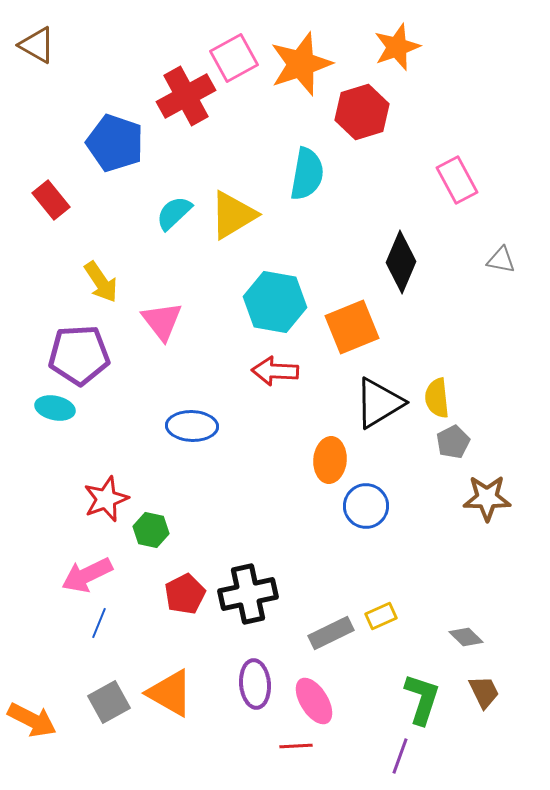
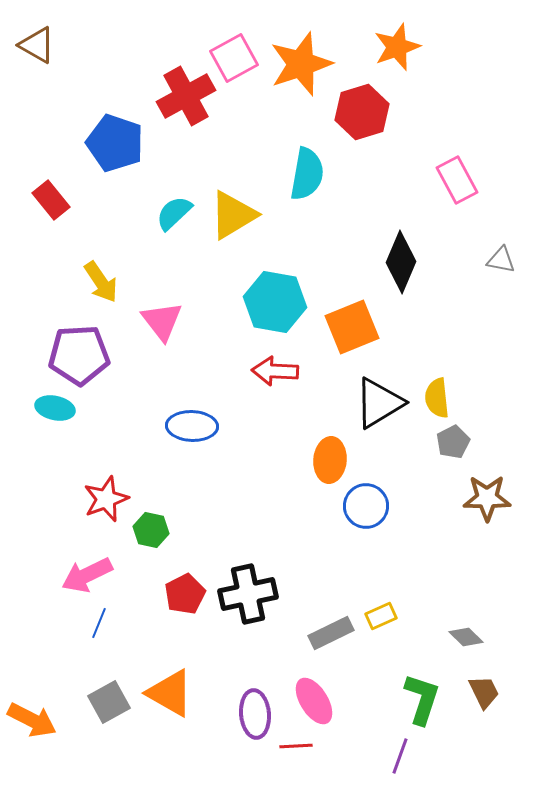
purple ellipse at (255, 684): moved 30 px down
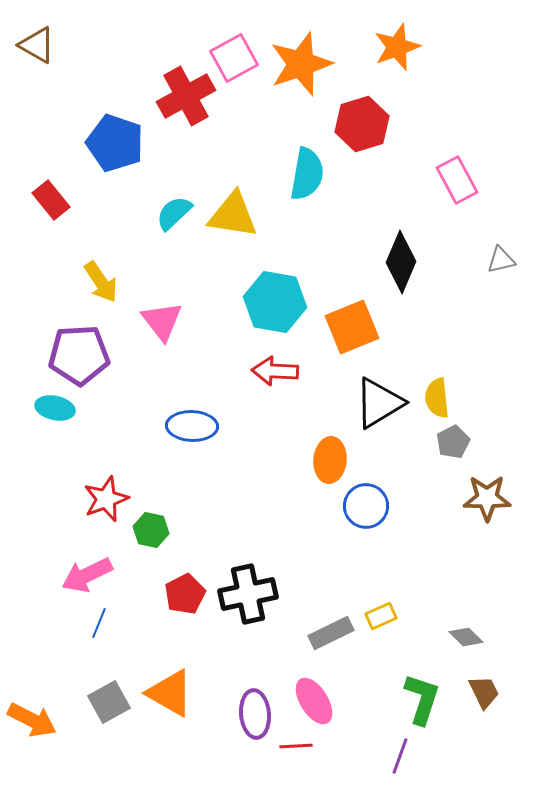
red hexagon at (362, 112): moved 12 px down
yellow triangle at (233, 215): rotated 40 degrees clockwise
gray triangle at (501, 260): rotated 24 degrees counterclockwise
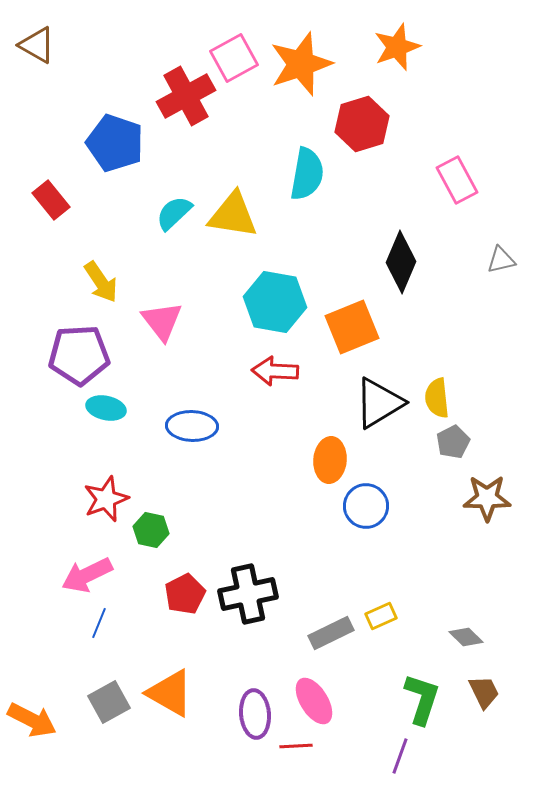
cyan ellipse at (55, 408): moved 51 px right
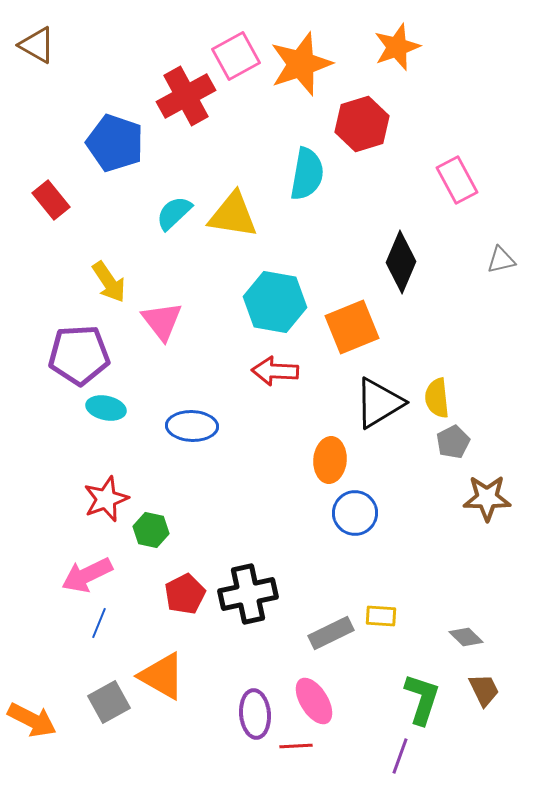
pink square at (234, 58): moved 2 px right, 2 px up
yellow arrow at (101, 282): moved 8 px right
blue circle at (366, 506): moved 11 px left, 7 px down
yellow rectangle at (381, 616): rotated 28 degrees clockwise
brown trapezoid at (484, 692): moved 2 px up
orange triangle at (170, 693): moved 8 px left, 17 px up
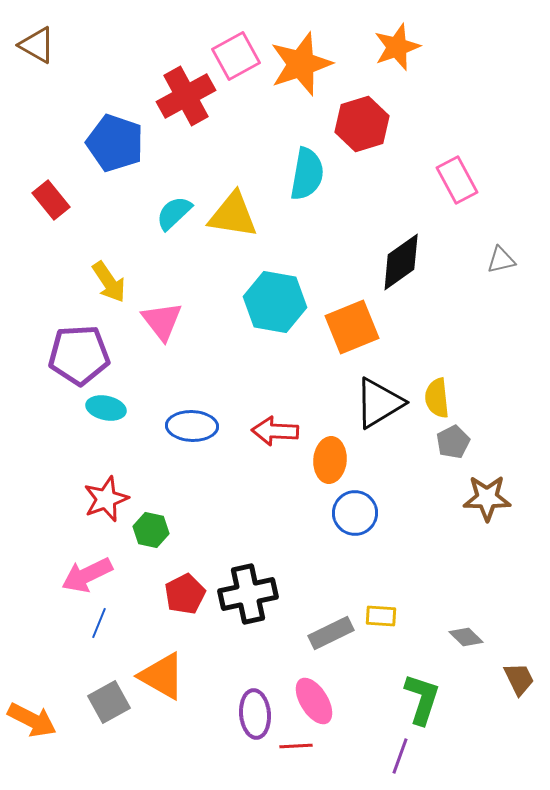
black diamond at (401, 262): rotated 32 degrees clockwise
red arrow at (275, 371): moved 60 px down
brown trapezoid at (484, 690): moved 35 px right, 11 px up
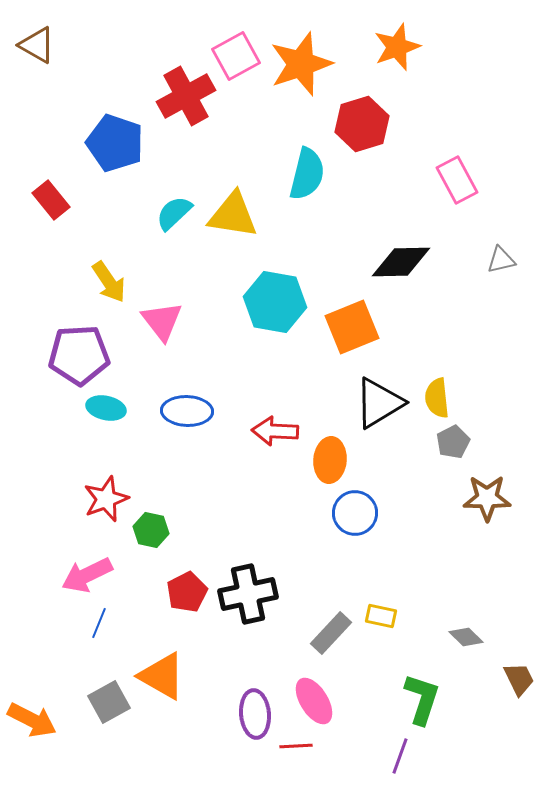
cyan semicircle at (307, 174): rotated 4 degrees clockwise
black diamond at (401, 262): rotated 34 degrees clockwise
blue ellipse at (192, 426): moved 5 px left, 15 px up
red pentagon at (185, 594): moved 2 px right, 2 px up
yellow rectangle at (381, 616): rotated 8 degrees clockwise
gray rectangle at (331, 633): rotated 21 degrees counterclockwise
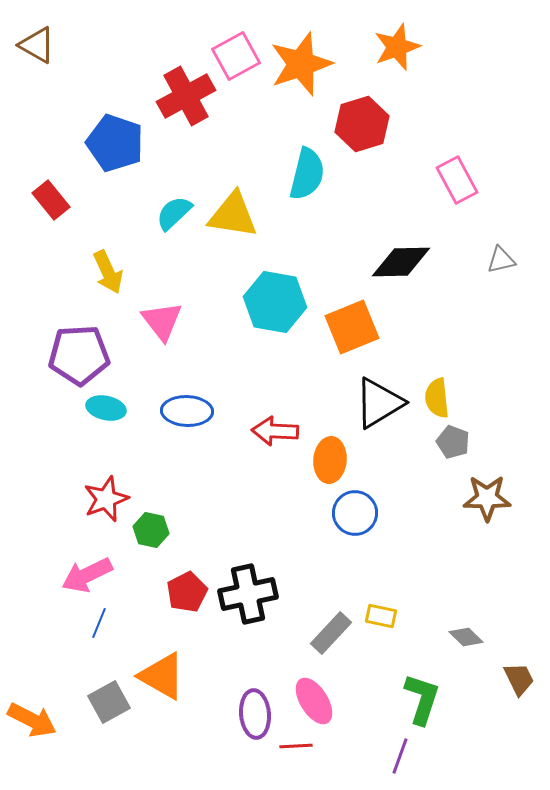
yellow arrow at (109, 282): moved 1 px left, 10 px up; rotated 9 degrees clockwise
gray pentagon at (453, 442): rotated 24 degrees counterclockwise
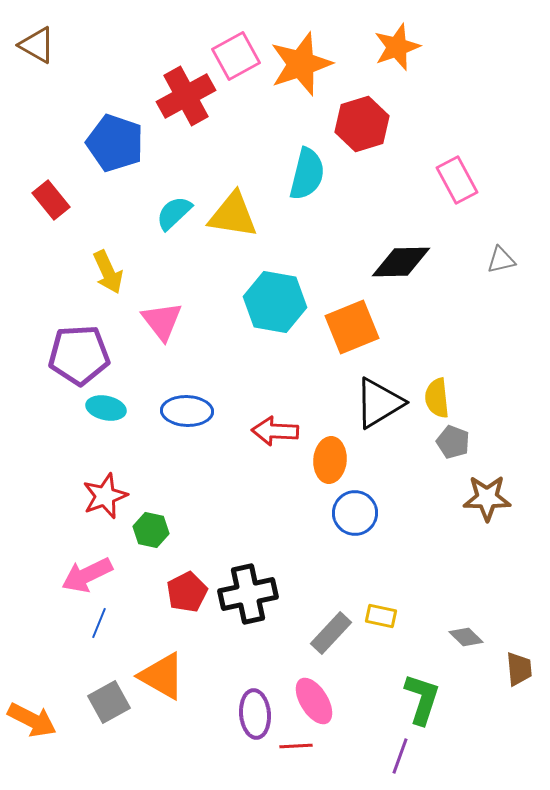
red star at (106, 499): moved 1 px left, 3 px up
brown trapezoid at (519, 679): moved 10 px up; rotated 21 degrees clockwise
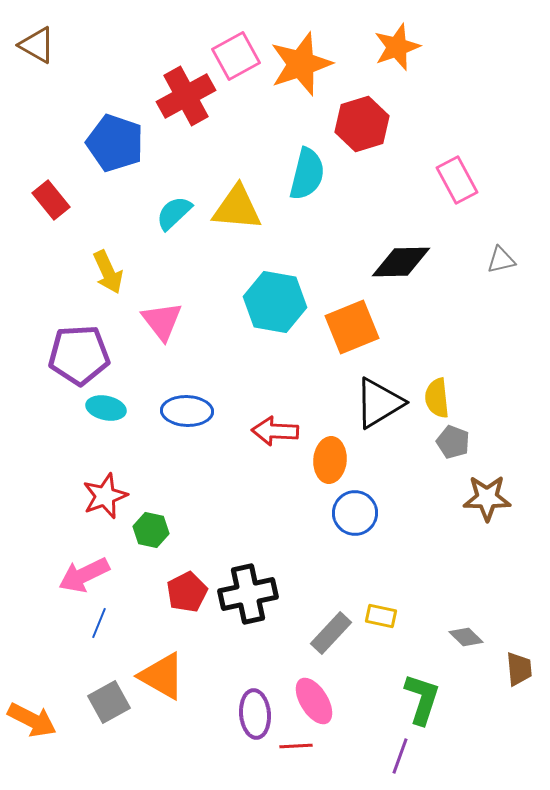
yellow triangle at (233, 215): moved 4 px right, 7 px up; rotated 4 degrees counterclockwise
pink arrow at (87, 575): moved 3 px left
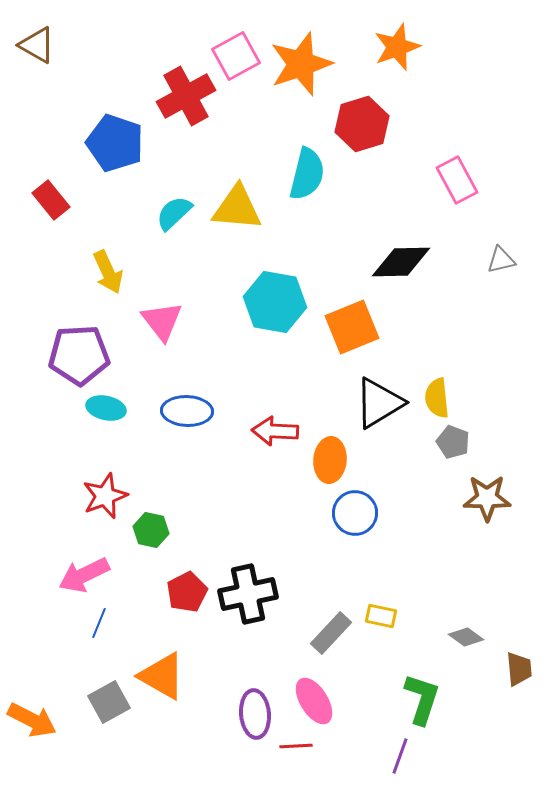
gray diamond at (466, 637): rotated 8 degrees counterclockwise
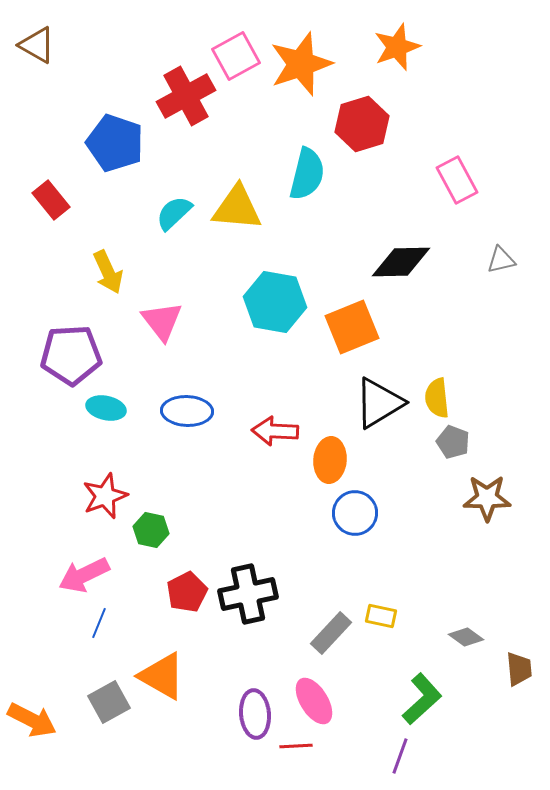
purple pentagon at (79, 355): moved 8 px left
green L-shape at (422, 699): rotated 30 degrees clockwise
